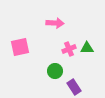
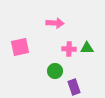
pink cross: rotated 24 degrees clockwise
purple rectangle: rotated 14 degrees clockwise
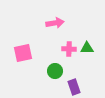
pink arrow: rotated 12 degrees counterclockwise
pink square: moved 3 px right, 6 px down
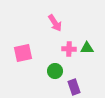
pink arrow: rotated 66 degrees clockwise
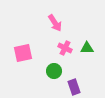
pink cross: moved 4 px left, 1 px up; rotated 24 degrees clockwise
green circle: moved 1 px left
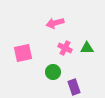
pink arrow: rotated 108 degrees clockwise
green circle: moved 1 px left, 1 px down
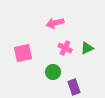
green triangle: rotated 24 degrees counterclockwise
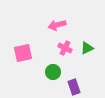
pink arrow: moved 2 px right, 2 px down
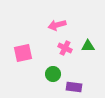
green triangle: moved 1 px right, 2 px up; rotated 24 degrees clockwise
green circle: moved 2 px down
purple rectangle: rotated 63 degrees counterclockwise
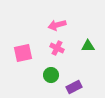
pink cross: moved 8 px left
green circle: moved 2 px left, 1 px down
purple rectangle: rotated 35 degrees counterclockwise
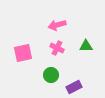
green triangle: moved 2 px left
